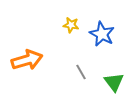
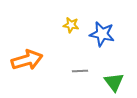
blue star: rotated 15 degrees counterclockwise
gray line: moved 1 px left, 1 px up; rotated 63 degrees counterclockwise
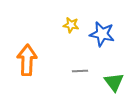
orange arrow: rotated 72 degrees counterclockwise
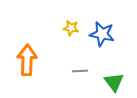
yellow star: moved 3 px down
